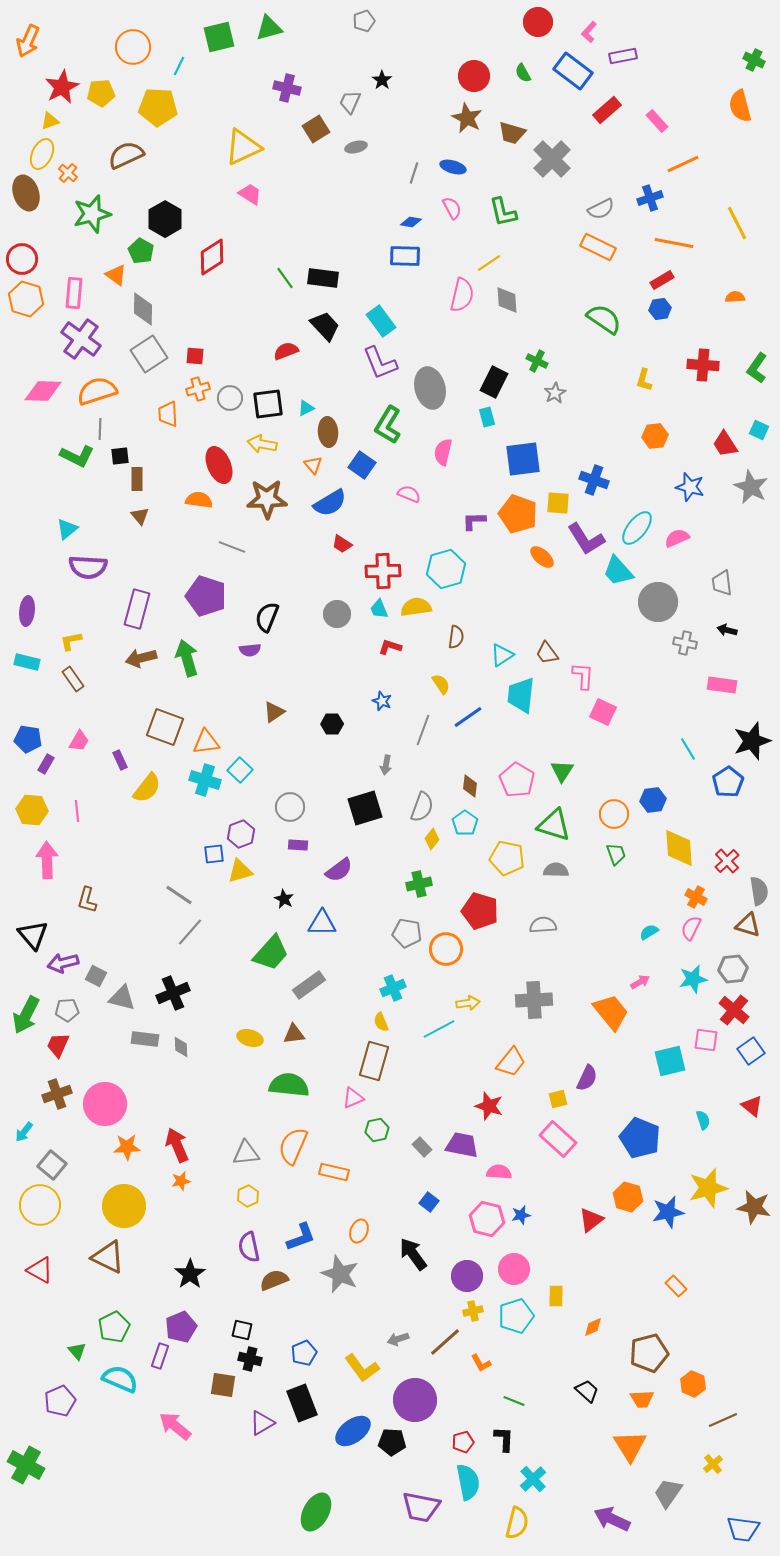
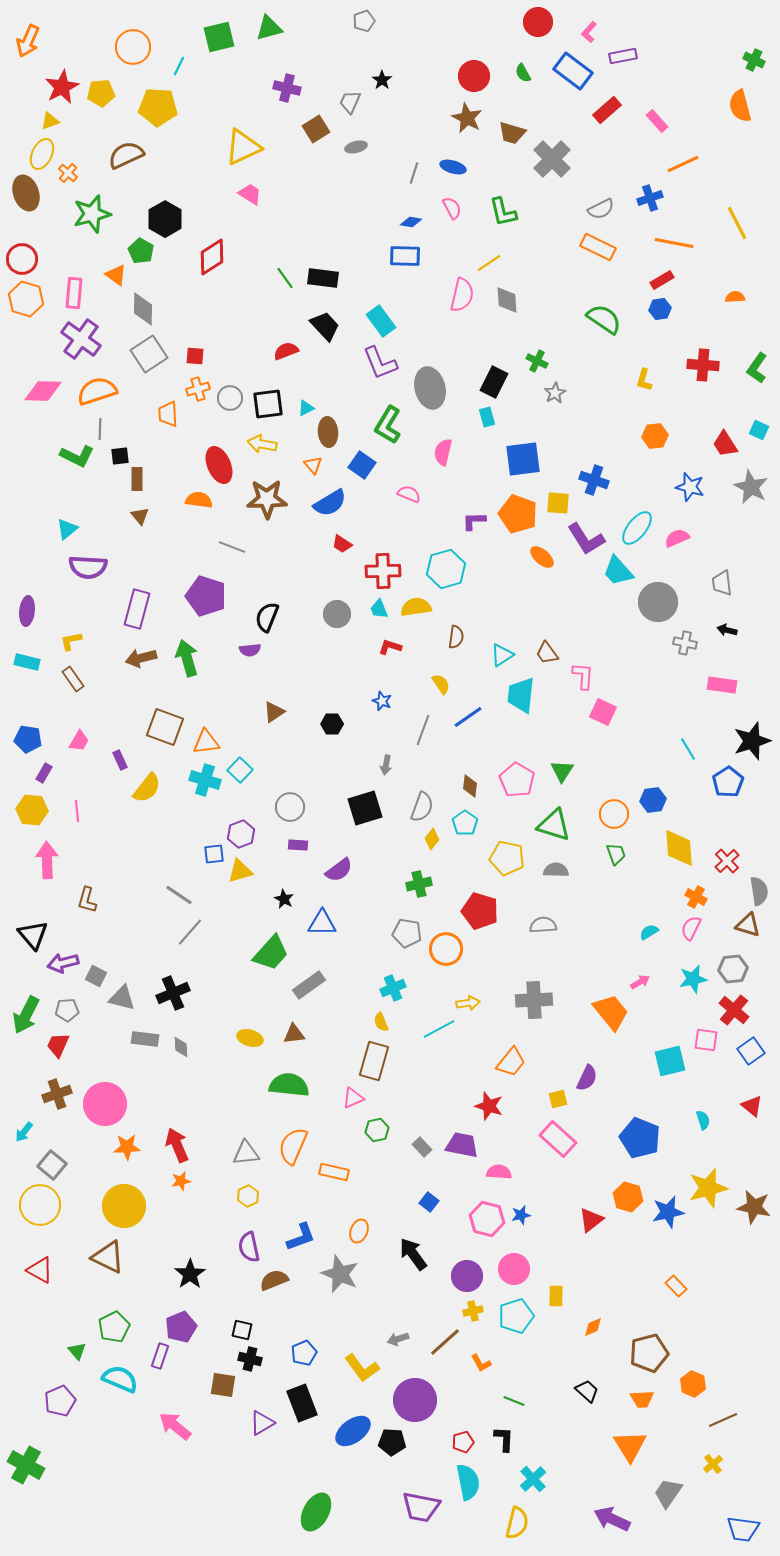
purple rectangle at (46, 764): moved 2 px left, 9 px down
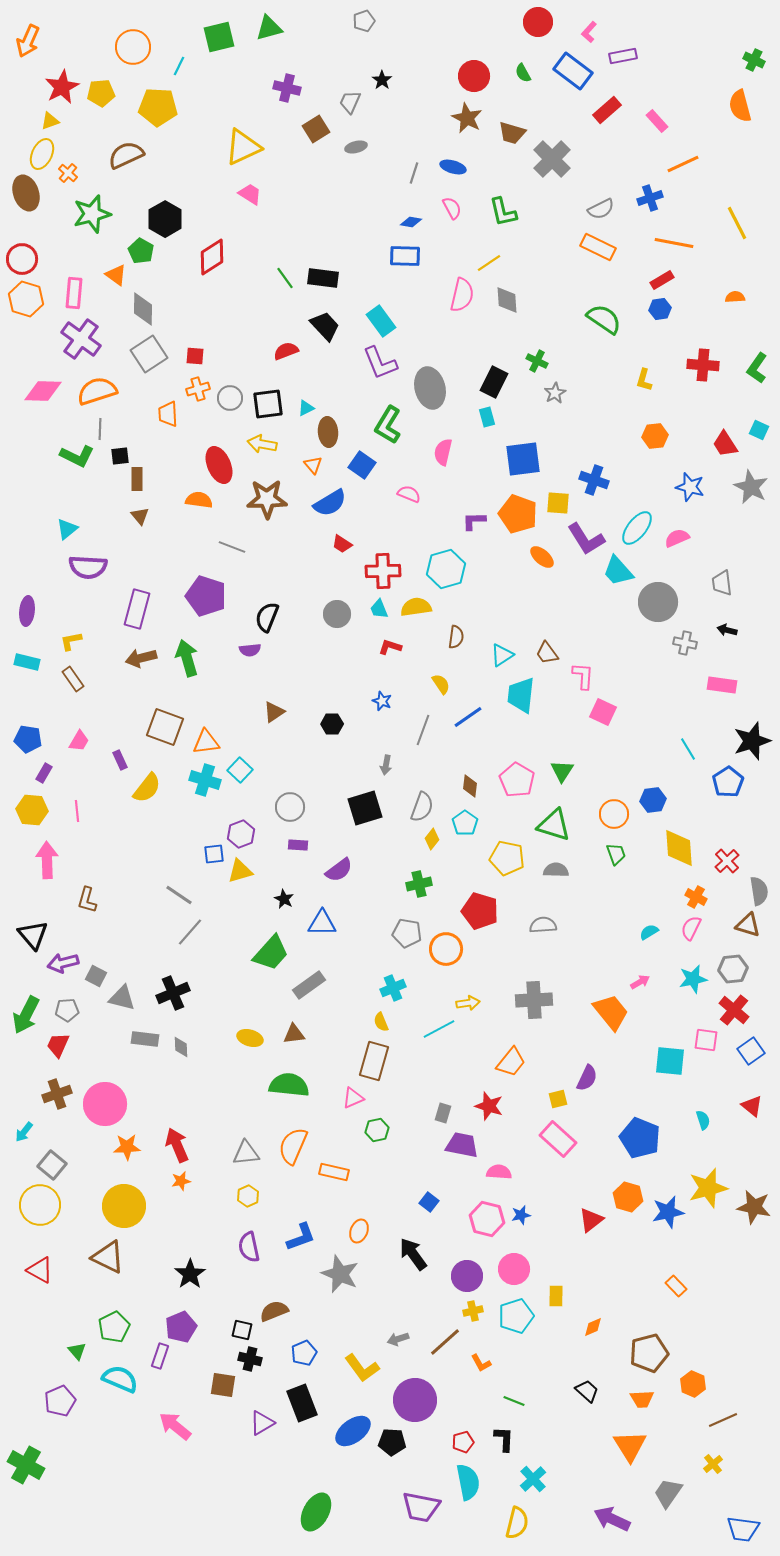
cyan square at (670, 1061): rotated 20 degrees clockwise
gray rectangle at (422, 1147): moved 21 px right, 34 px up; rotated 60 degrees clockwise
brown semicircle at (274, 1280): moved 31 px down
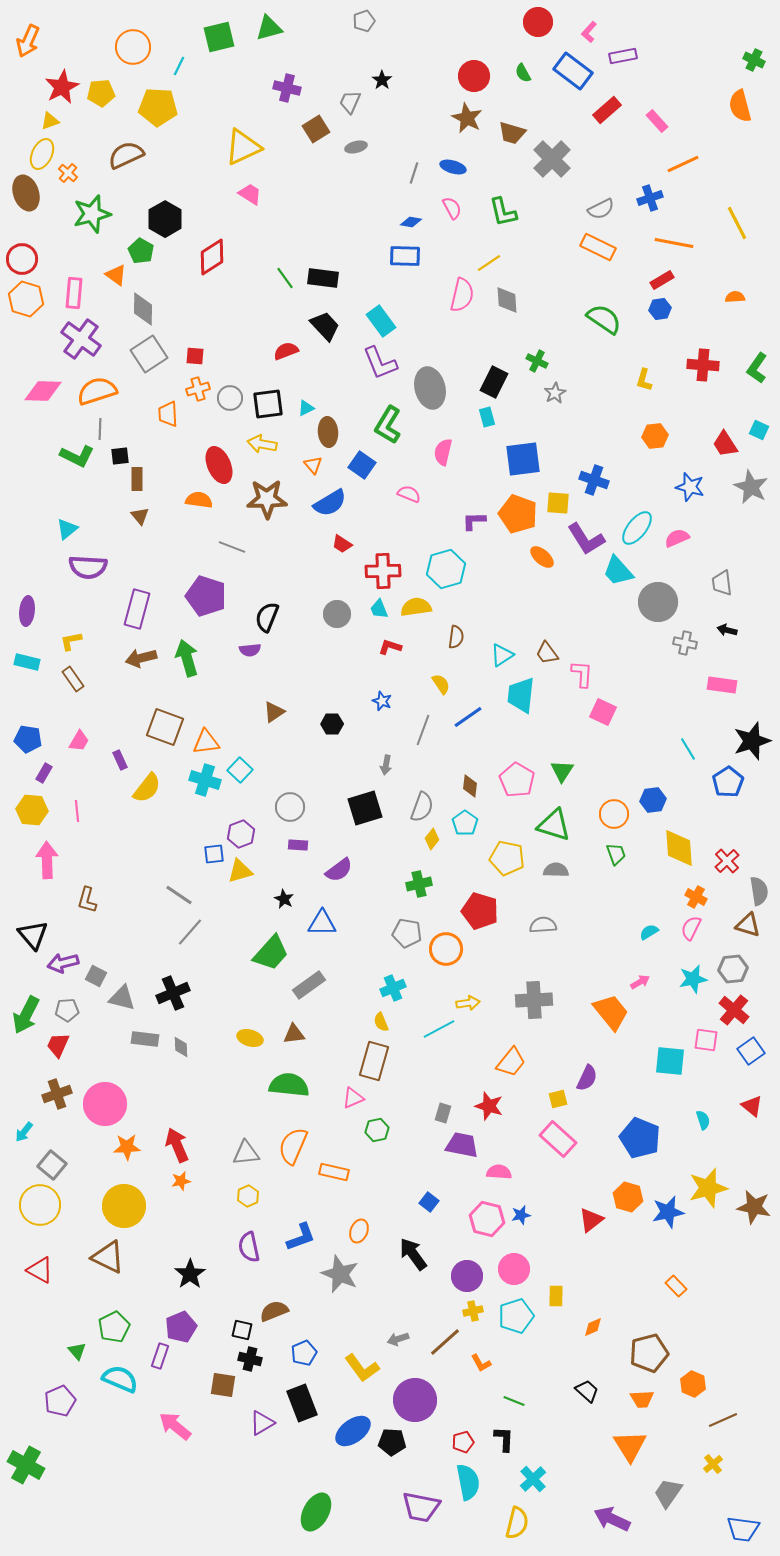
pink L-shape at (583, 676): moved 1 px left, 2 px up
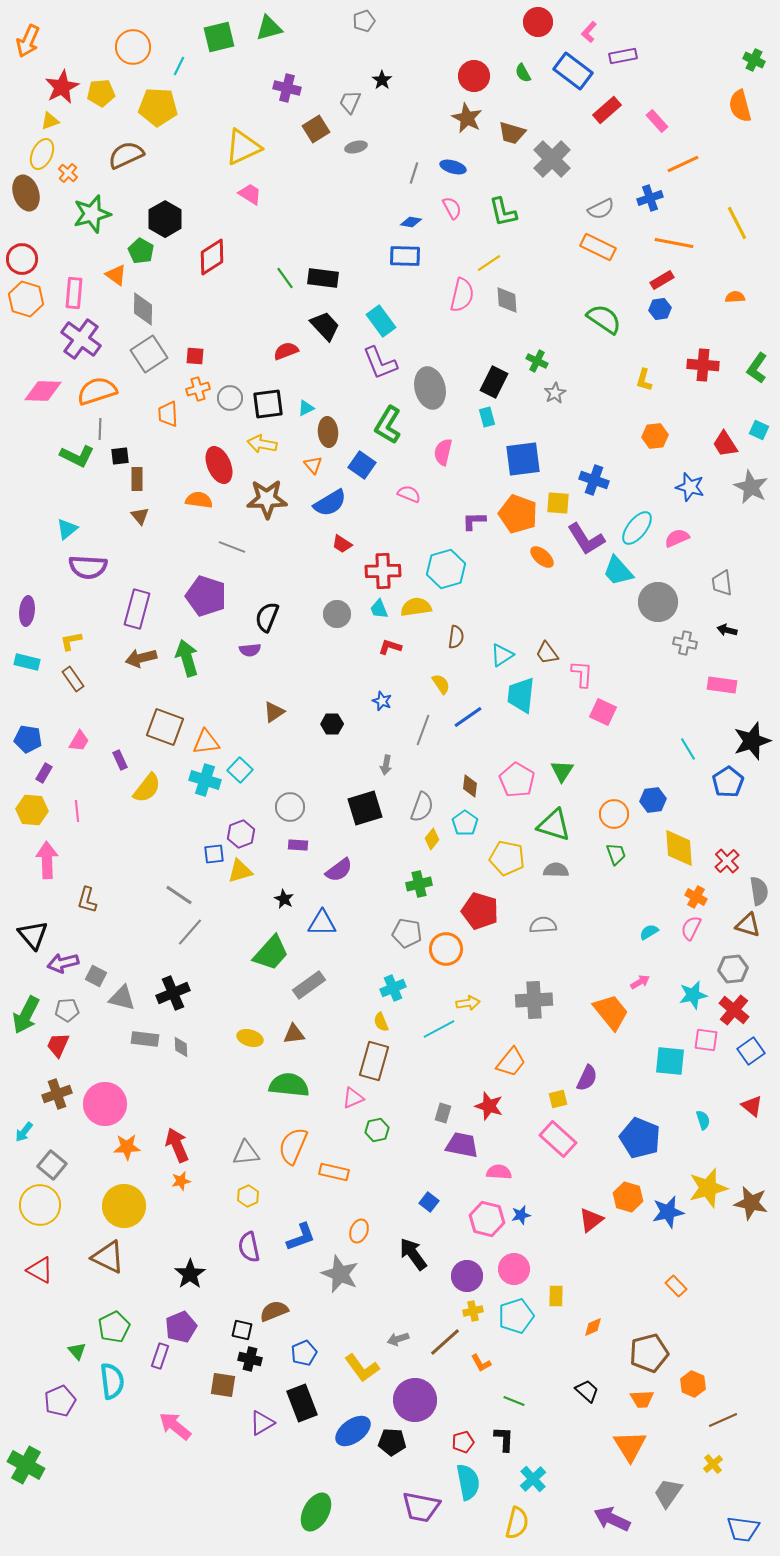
cyan star at (693, 979): moved 16 px down
brown star at (754, 1207): moved 3 px left, 4 px up
cyan semicircle at (120, 1379): moved 8 px left, 2 px down; rotated 60 degrees clockwise
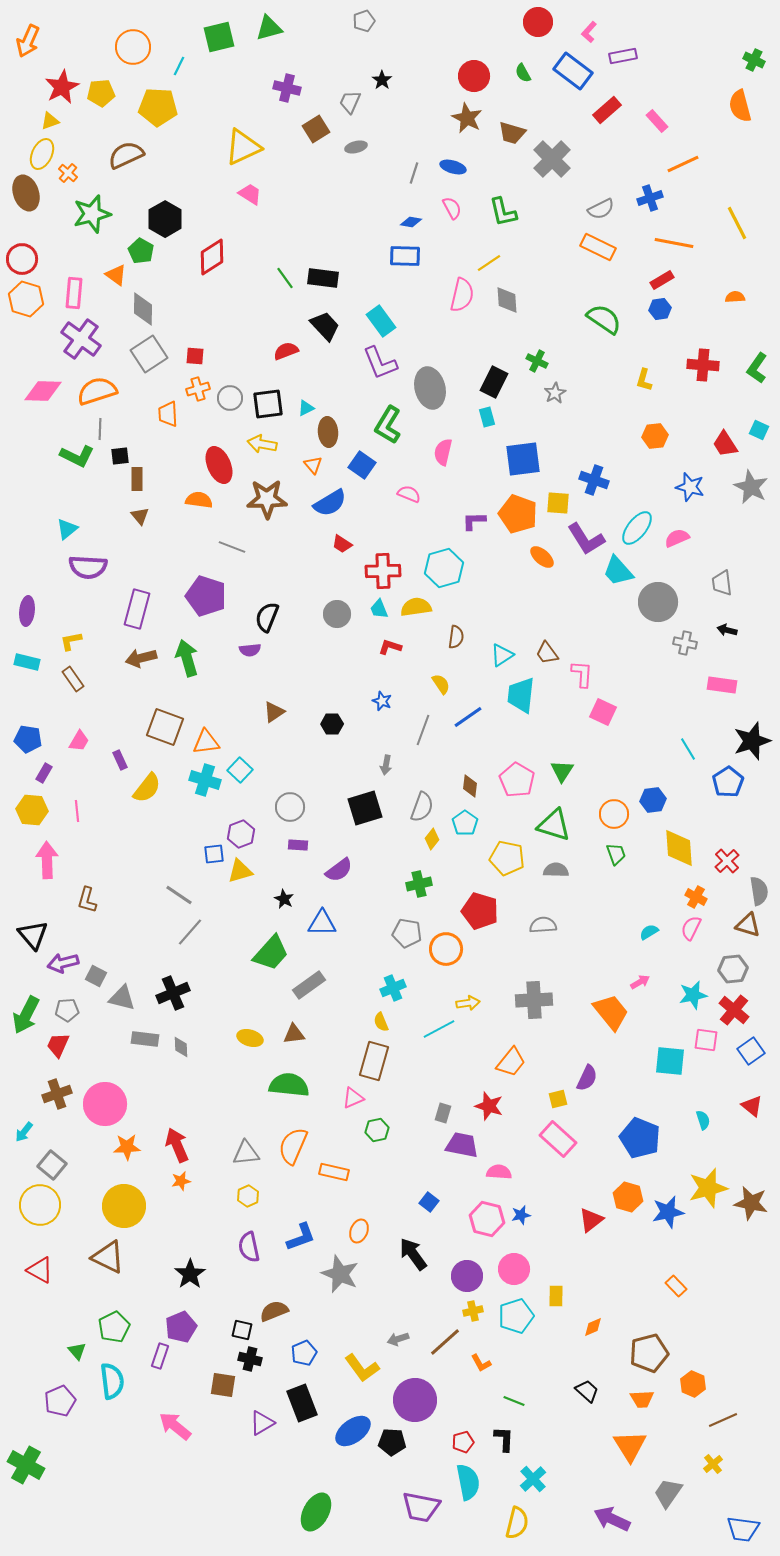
cyan hexagon at (446, 569): moved 2 px left, 1 px up
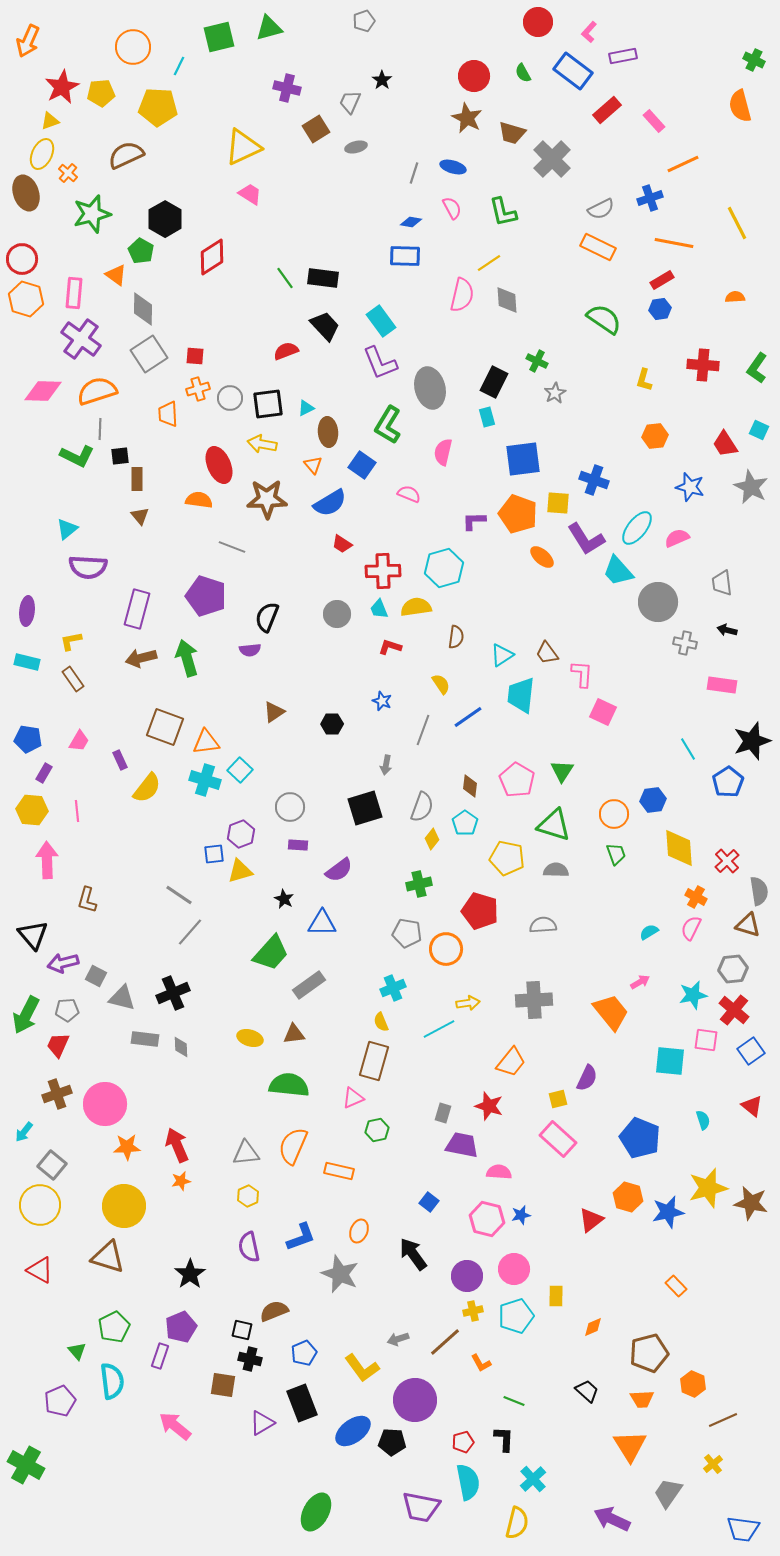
pink rectangle at (657, 121): moved 3 px left
orange rectangle at (334, 1172): moved 5 px right, 1 px up
brown triangle at (108, 1257): rotated 9 degrees counterclockwise
